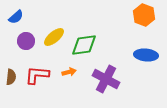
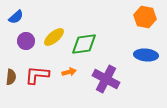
orange hexagon: moved 1 px right, 2 px down; rotated 10 degrees counterclockwise
green diamond: moved 1 px up
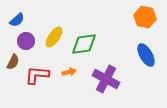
blue semicircle: moved 1 px right, 3 px down
yellow ellipse: rotated 15 degrees counterclockwise
blue ellipse: rotated 55 degrees clockwise
brown semicircle: moved 2 px right, 15 px up; rotated 21 degrees clockwise
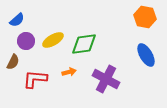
yellow ellipse: moved 1 px left, 3 px down; rotated 25 degrees clockwise
red L-shape: moved 2 px left, 4 px down
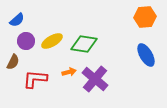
orange hexagon: rotated 15 degrees counterclockwise
yellow ellipse: moved 1 px left, 1 px down
green diamond: rotated 16 degrees clockwise
purple cross: moved 11 px left; rotated 12 degrees clockwise
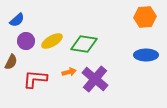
blue ellipse: rotated 60 degrees counterclockwise
brown semicircle: moved 2 px left
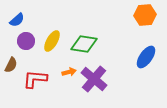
orange hexagon: moved 2 px up
yellow ellipse: rotated 30 degrees counterclockwise
blue ellipse: moved 2 px down; rotated 55 degrees counterclockwise
brown semicircle: moved 3 px down
purple cross: moved 1 px left
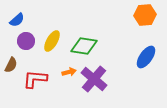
green diamond: moved 2 px down
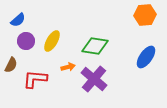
blue semicircle: moved 1 px right
green diamond: moved 11 px right
orange arrow: moved 1 px left, 5 px up
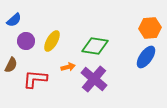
orange hexagon: moved 5 px right, 13 px down
blue semicircle: moved 4 px left
